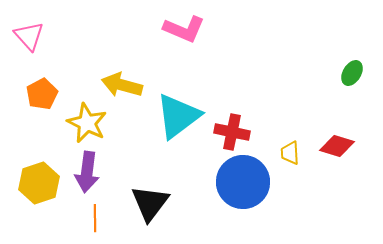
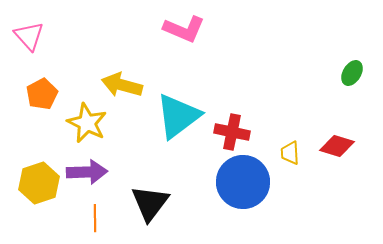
purple arrow: rotated 99 degrees counterclockwise
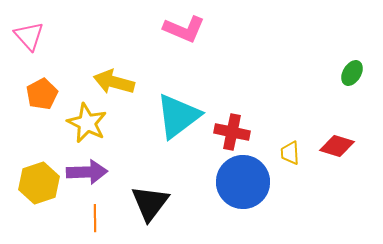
yellow arrow: moved 8 px left, 3 px up
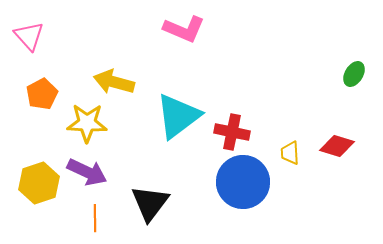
green ellipse: moved 2 px right, 1 px down
yellow star: rotated 24 degrees counterclockwise
purple arrow: rotated 27 degrees clockwise
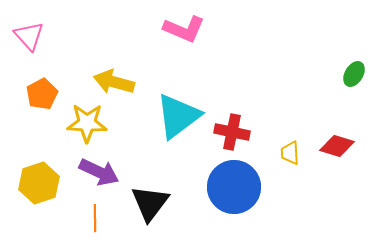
purple arrow: moved 12 px right
blue circle: moved 9 px left, 5 px down
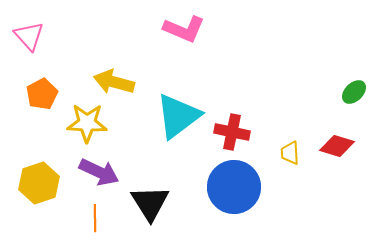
green ellipse: moved 18 px down; rotated 15 degrees clockwise
black triangle: rotated 9 degrees counterclockwise
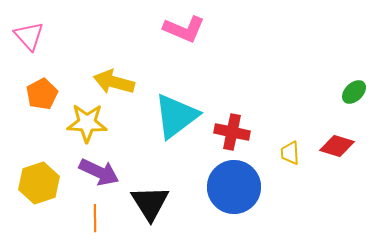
cyan triangle: moved 2 px left
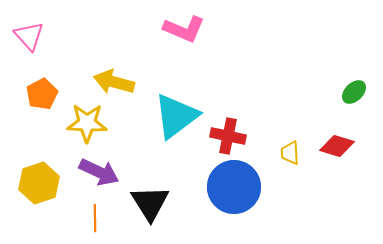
red cross: moved 4 px left, 4 px down
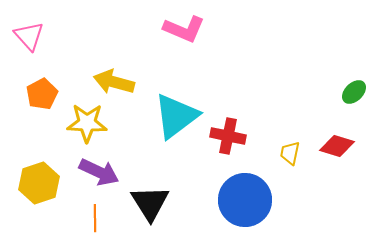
yellow trapezoid: rotated 15 degrees clockwise
blue circle: moved 11 px right, 13 px down
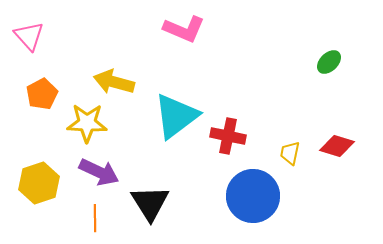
green ellipse: moved 25 px left, 30 px up
blue circle: moved 8 px right, 4 px up
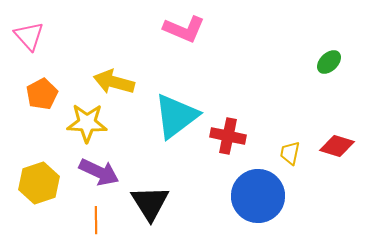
blue circle: moved 5 px right
orange line: moved 1 px right, 2 px down
